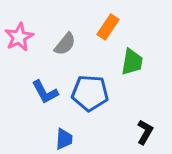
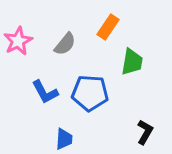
pink star: moved 1 px left, 4 px down
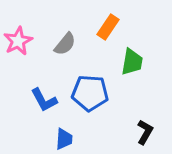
blue L-shape: moved 1 px left, 8 px down
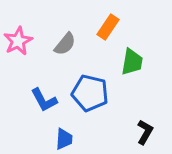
blue pentagon: rotated 9 degrees clockwise
